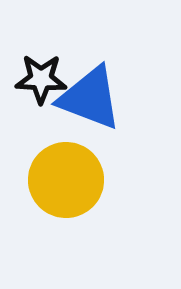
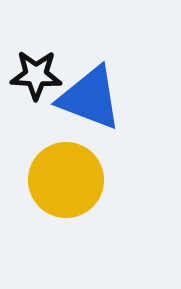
black star: moved 5 px left, 4 px up
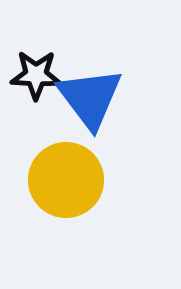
blue triangle: rotated 32 degrees clockwise
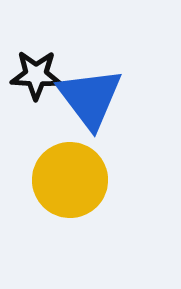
yellow circle: moved 4 px right
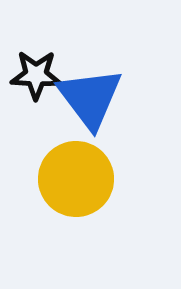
yellow circle: moved 6 px right, 1 px up
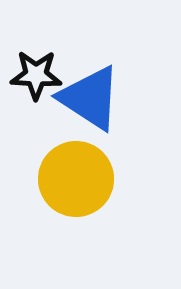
blue triangle: rotated 20 degrees counterclockwise
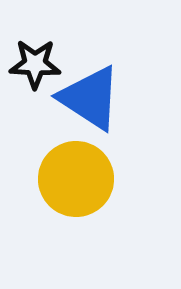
black star: moved 1 px left, 11 px up
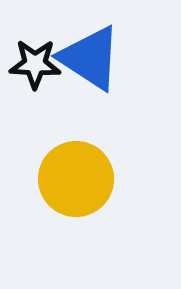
blue triangle: moved 40 px up
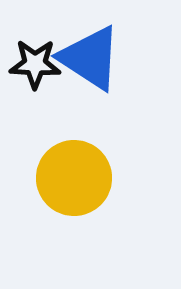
yellow circle: moved 2 px left, 1 px up
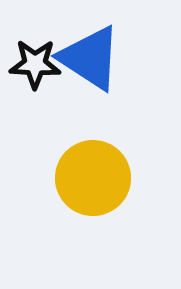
yellow circle: moved 19 px right
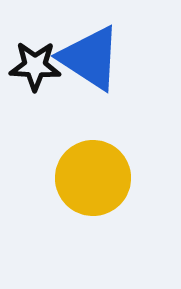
black star: moved 2 px down
